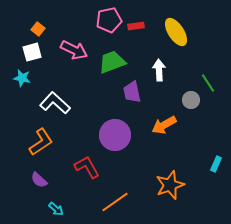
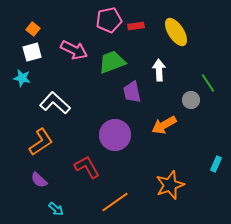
orange square: moved 5 px left
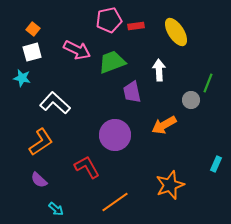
pink arrow: moved 3 px right
green line: rotated 54 degrees clockwise
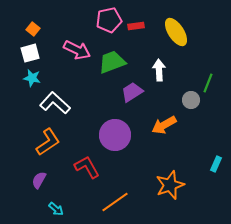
white square: moved 2 px left, 1 px down
cyan star: moved 10 px right
purple trapezoid: rotated 70 degrees clockwise
orange L-shape: moved 7 px right
purple semicircle: rotated 78 degrees clockwise
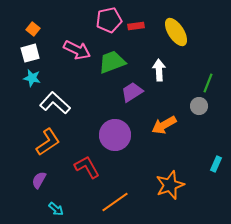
gray circle: moved 8 px right, 6 px down
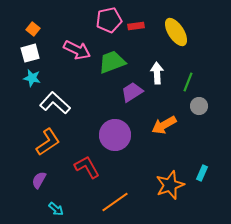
white arrow: moved 2 px left, 3 px down
green line: moved 20 px left, 1 px up
cyan rectangle: moved 14 px left, 9 px down
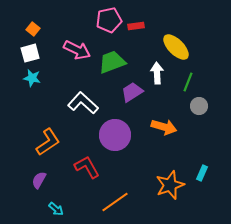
yellow ellipse: moved 15 px down; rotated 12 degrees counterclockwise
white L-shape: moved 28 px right
orange arrow: moved 2 px down; rotated 135 degrees counterclockwise
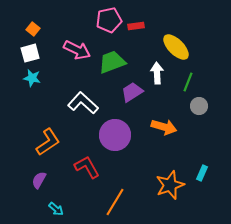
orange line: rotated 24 degrees counterclockwise
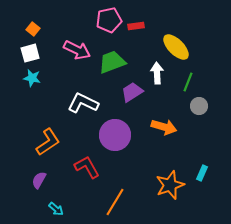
white L-shape: rotated 16 degrees counterclockwise
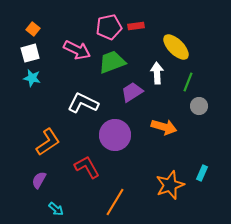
pink pentagon: moved 7 px down
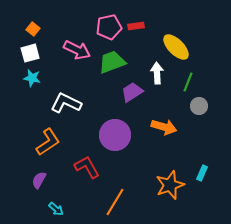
white L-shape: moved 17 px left
